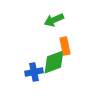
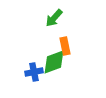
green arrow: moved 2 px up; rotated 24 degrees counterclockwise
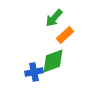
orange rectangle: moved 11 px up; rotated 60 degrees clockwise
green diamond: moved 1 px left, 1 px up
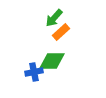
orange rectangle: moved 4 px left, 3 px up
green diamond: moved 1 px left; rotated 20 degrees clockwise
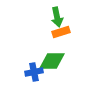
green arrow: moved 3 px right, 1 px up; rotated 54 degrees counterclockwise
orange rectangle: rotated 24 degrees clockwise
